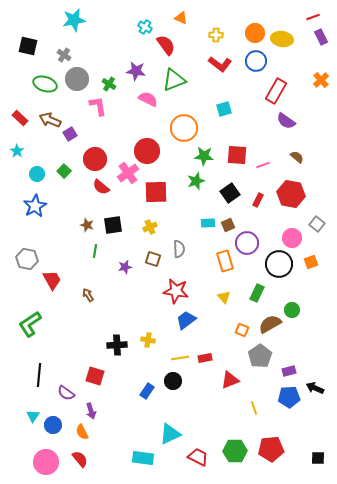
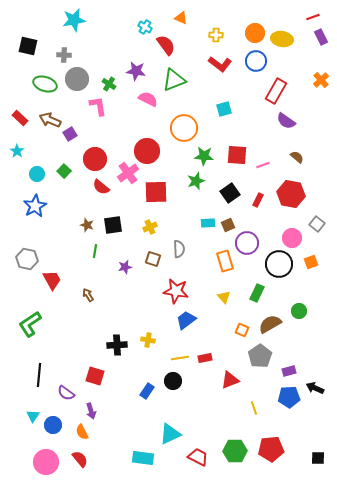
gray cross at (64, 55): rotated 32 degrees counterclockwise
green circle at (292, 310): moved 7 px right, 1 px down
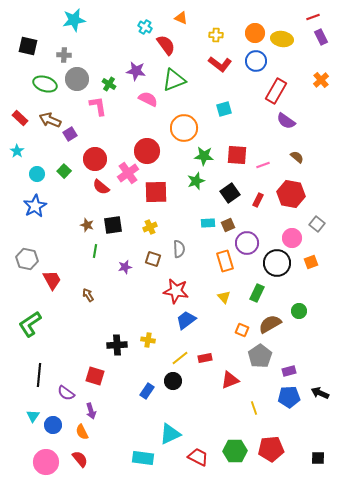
black circle at (279, 264): moved 2 px left, 1 px up
yellow line at (180, 358): rotated 30 degrees counterclockwise
black arrow at (315, 388): moved 5 px right, 5 px down
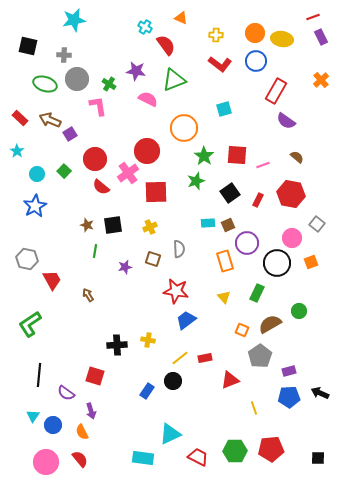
green star at (204, 156): rotated 30 degrees clockwise
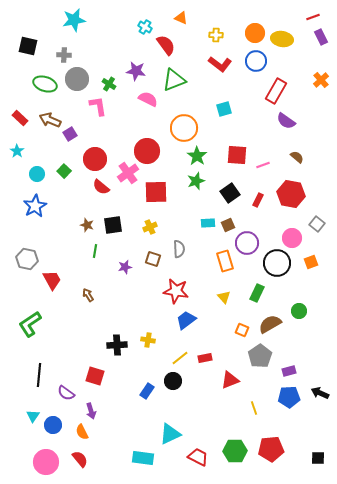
green star at (204, 156): moved 7 px left
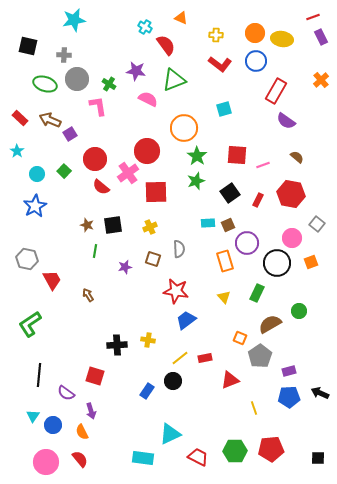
orange square at (242, 330): moved 2 px left, 8 px down
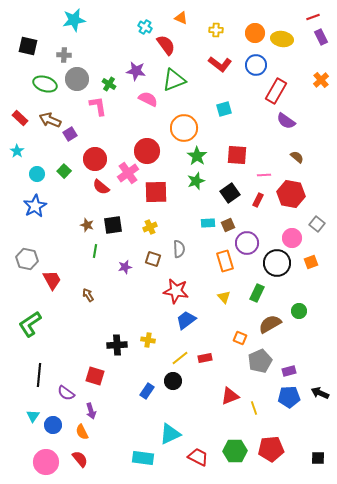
yellow cross at (216, 35): moved 5 px up
blue circle at (256, 61): moved 4 px down
pink line at (263, 165): moved 1 px right, 10 px down; rotated 16 degrees clockwise
gray pentagon at (260, 356): moved 5 px down; rotated 10 degrees clockwise
red triangle at (230, 380): moved 16 px down
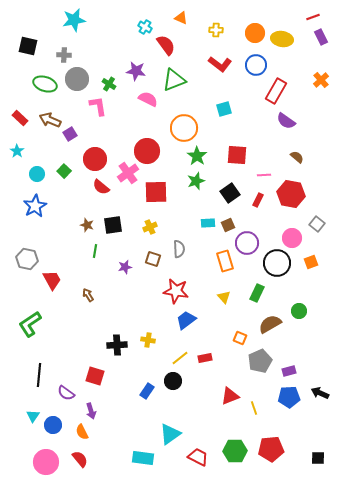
cyan triangle at (170, 434): rotated 10 degrees counterclockwise
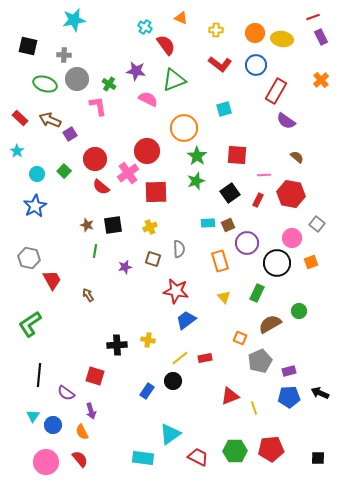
gray hexagon at (27, 259): moved 2 px right, 1 px up
orange rectangle at (225, 261): moved 5 px left
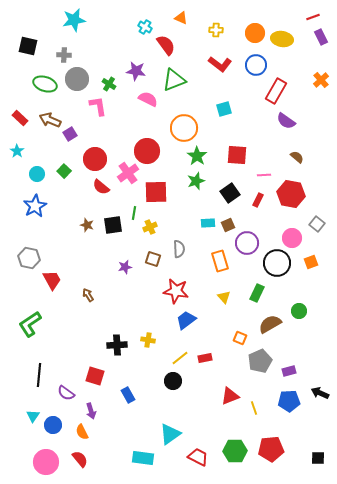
green line at (95, 251): moved 39 px right, 38 px up
blue rectangle at (147, 391): moved 19 px left, 4 px down; rotated 63 degrees counterclockwise
blue pentagon at (289, 397): moved 4 px down
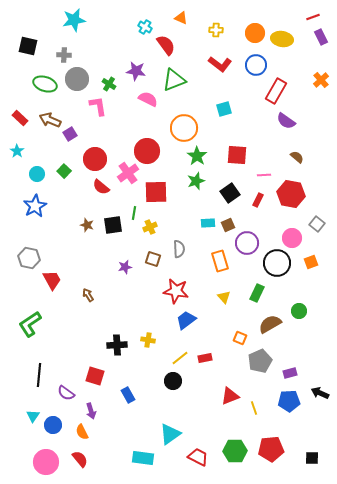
purple rectangle at (289, 371): moved 1 px right, 2 px down
black square at (318, 458): moved 6 px left
